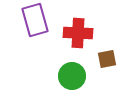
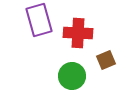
purple rectangle: moved 4 px right
brown square: moved 1 px left, 1 px down; rotated 12 degrees counterclockwise
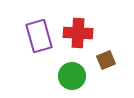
purple rectangle: moved 16 px down
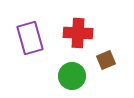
purple rectangle: moved 9 px left, 2 px down
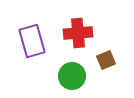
red cross: rotated 8 degrees counterclockwise
purple rectangle: moved 2 px right, 3 px down
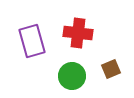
red cross: rotated 12 degrees clockwise
brown square: moved 5 px right, 9 px down
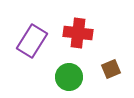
purple rectangle: rotated 48 degrees clockwise
green circle: moved 3 px left, 1 px down
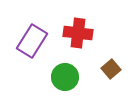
brown square: rotated 18 degrees counterclockwise
green circle: moved 4 px left
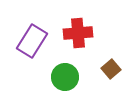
red cross: rotated 12 degrees counterclockwise
